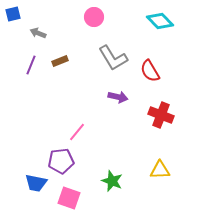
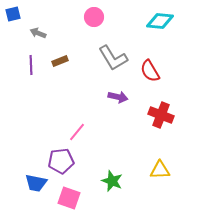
cyan diamond: rotated 40 degrees counterclockwise
purple line: rotated 24 degrees counterclockwise
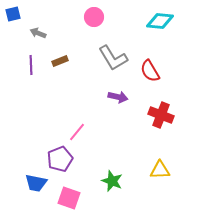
purple pentagon: moved 1 px left, 2 px up; rotated 15 degrees counterclockwise
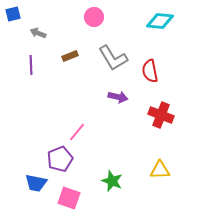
brown rectangle: moved 10 px right, 5 px up
red semicircle: rotated 20 degrees clockwise
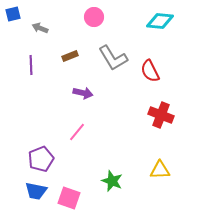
gray arrow: moved 2 px right, 5 px up
red semicircle: rotated 15 degrees counterclockwise
purple arrow: moved 35 px left, 4 px up
purple pentagon: moved 19 px left
blue trapezoid: moved 8 px down
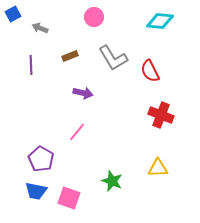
blue square: rotated 14 degrees counterclockwise
purple pentagon: rotated 20 degrees counterclockwise
yellow triangle: moved 2 px left, 2 px up
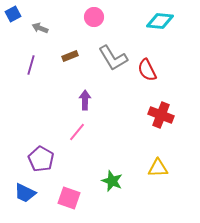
purple line: rotated 18 degrees clockwise
red semicircle: moved 3 px left, 1 px up
purple arrow: moved 2 px right, 7 px down; rotated 102 degrees counterclockwise
blue trapezoid: moved 11 px left, 2 px down; rotated 15 degrees clockwise
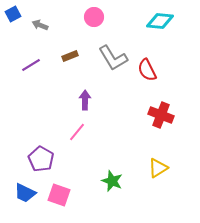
gray arrow: moved 3 px up
purple line: rotated 42 degrees clockwise
yellow triangle: rotated 30 degrees counterclockwise
pink square: moved 10 px left, 3 px up
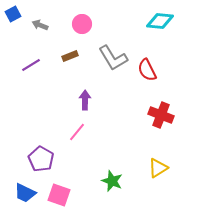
pink circle: moved 12 px left, 7 px down
